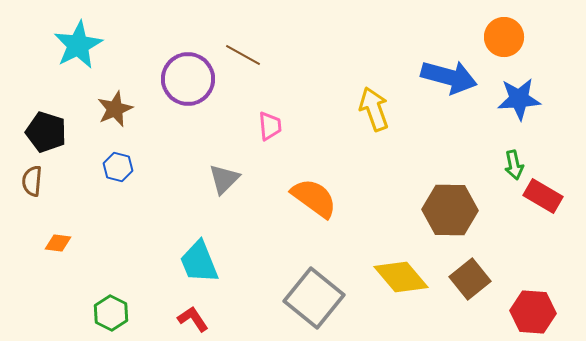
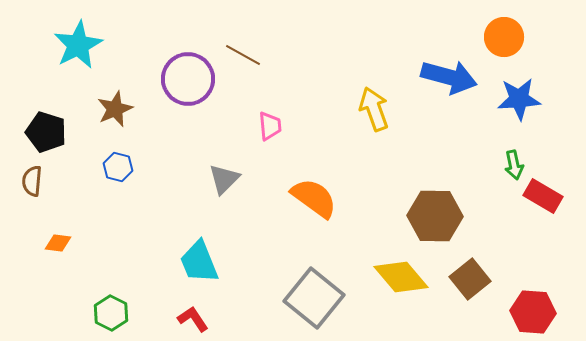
brown hexagon: moved 15 px left, 6 px down
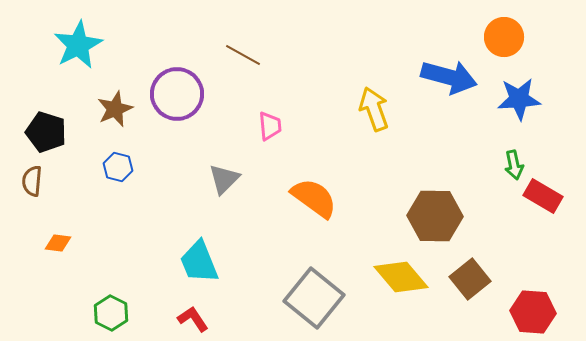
purple circle: moved 11 px left, 15 px down
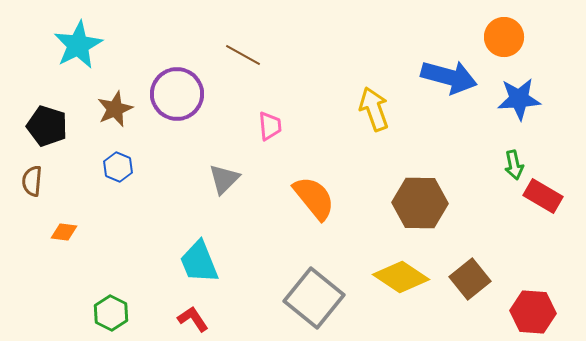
black pentagon: moved 1 px right, 6 px up
blue hexagon: rotated 8 degrees clockwise
orange semicircle: rotated 15 degrees clockwise
brown hexagon: moved 15 px left, 13 px up
orange diamond: moved 6 px right, 11 px up
yellow diamond: rotated 16 degrees counterclockwise
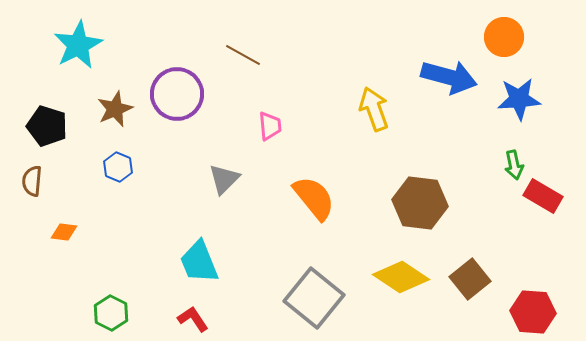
brown hexagon: rotated 6 degrees clockwise
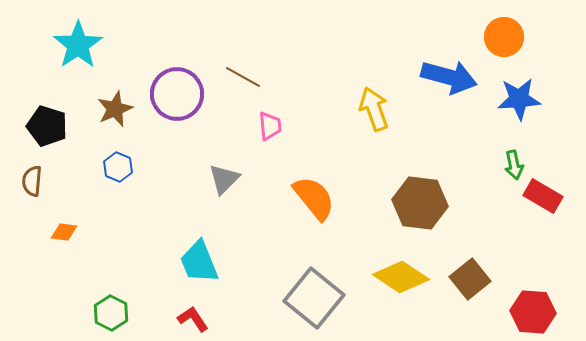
cyan star: rotated 6 degrees counterclockwise
brown line: moved 22 px down
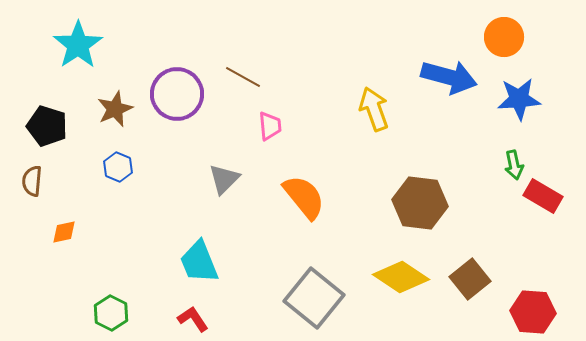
orange semicircle: moved 10 px left, 1 px up
orange diamond: rotated 20 degrees counterclockwise
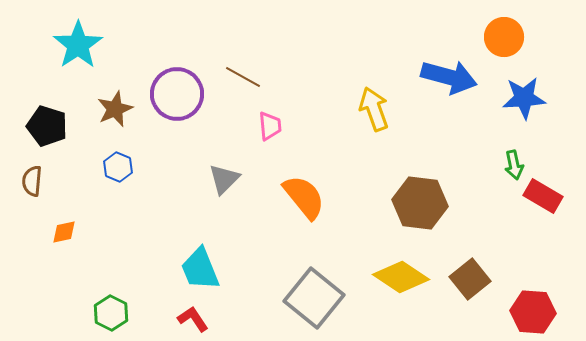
blue star: moved 5 px right, 1 px up
cyan trapezoid: moved 1 px right, 7 px down
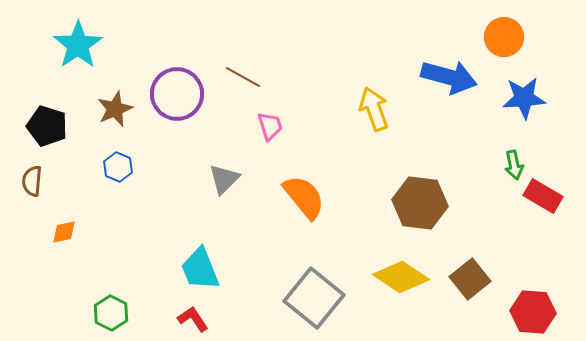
pink trapezoid: rotated 12 degrees counterclockwise
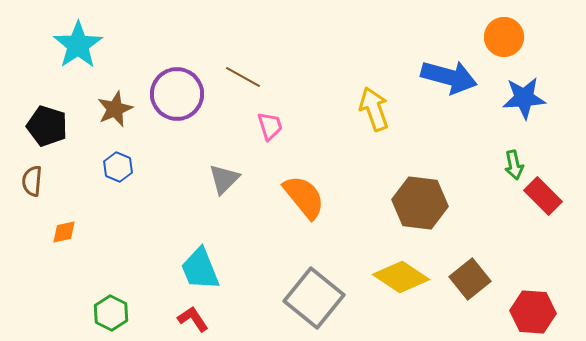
red rectangle: rotated 15 degrees clockwise
